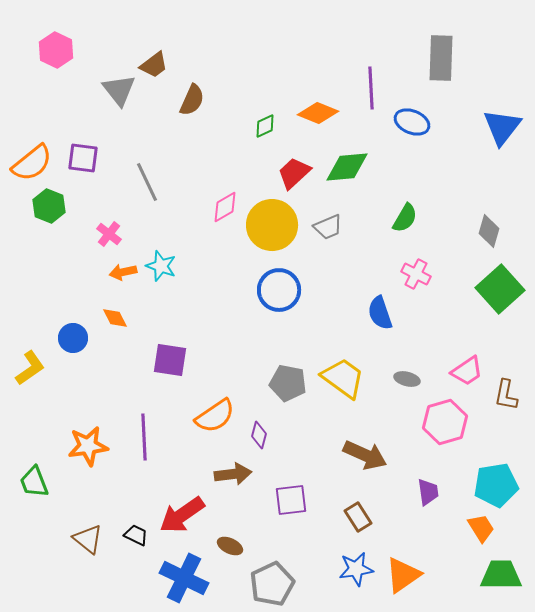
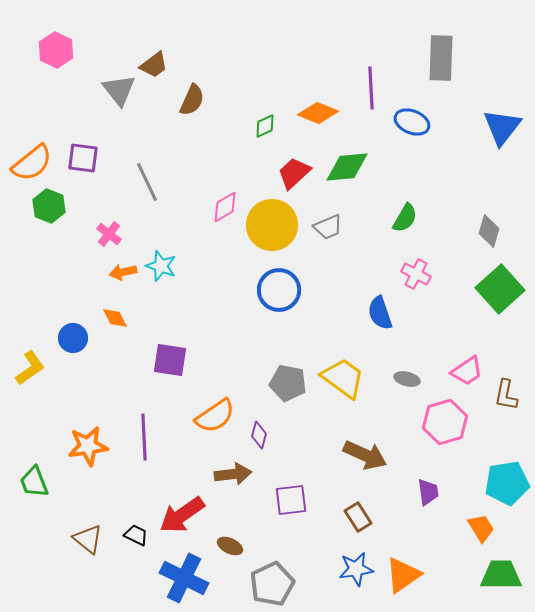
cyan pentagon at (496, 485): moved 11 px right, 2 px up
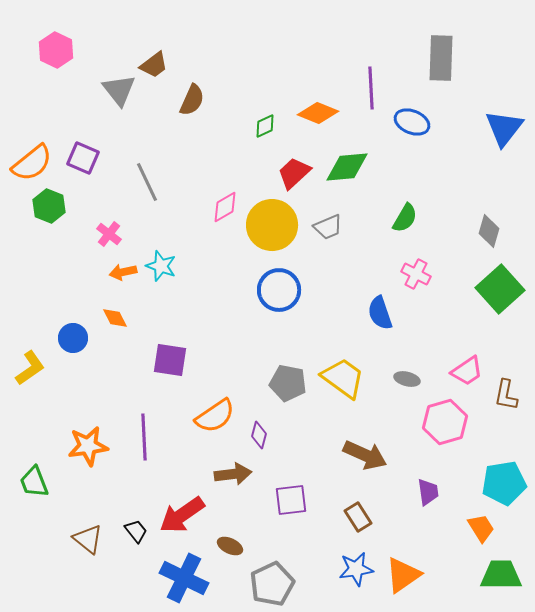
blue triangle at (502, 127): moved 2 px right, 1 px down
purple square at (83, 158): rotated 16 degrees clockwise
cyan pentagon at (507, 483): moved 3 px left
black trapezoid at (136, 535): moved 4 px up; rotated 25 degrees clockwise
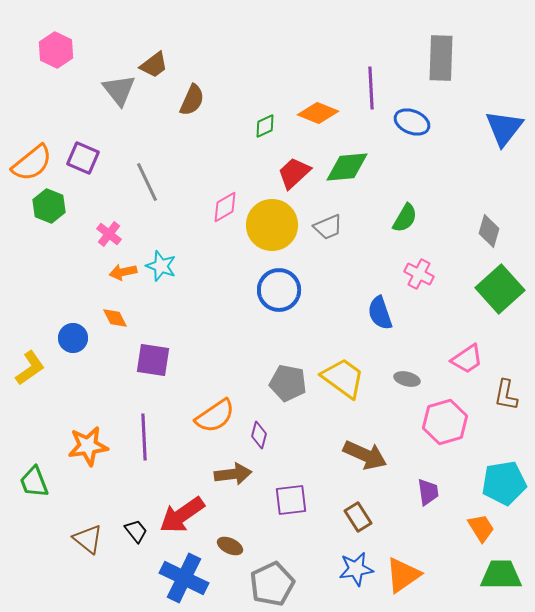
pink cross at (416, 274): moved 3 px right
purple square at (170, 360): moved 17 px left
pink trapezoid at (467, 371): moved 12 px up
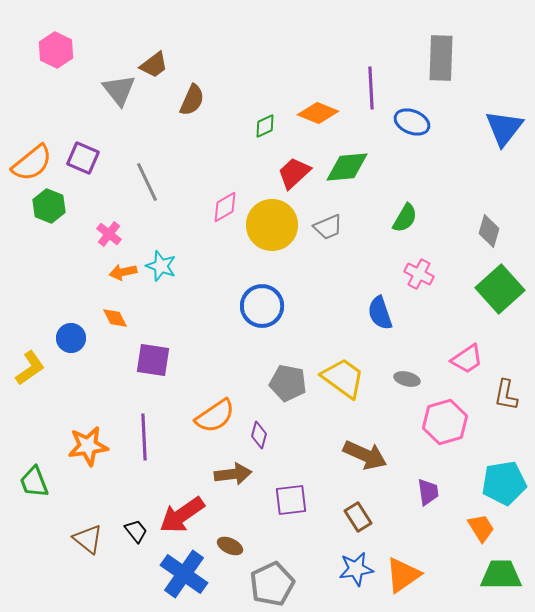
blue circle at (279, 290): moved 17 px left, 16 px down
blue circle at (73, 338): moved 2 px left
blue cross at (184, 578): moved 4 px up; rotated 9 degrees clockwise
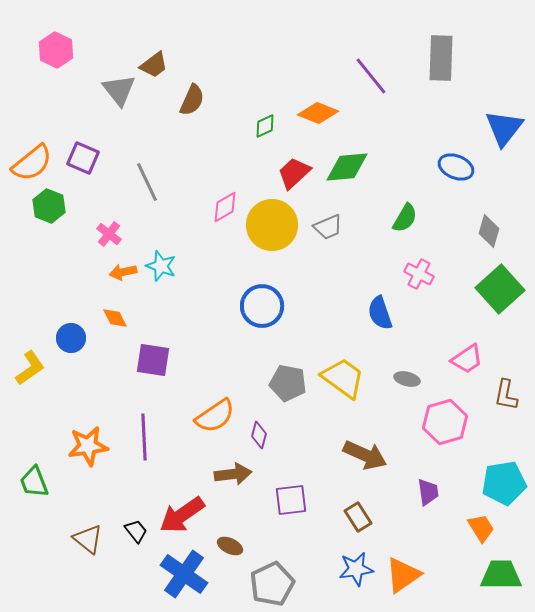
purple line at (371, 88): moved 12 px up; rotated 36 degrees counterclockwise
blue ellipse at (412, 122): moved 44 px right, 45 px down
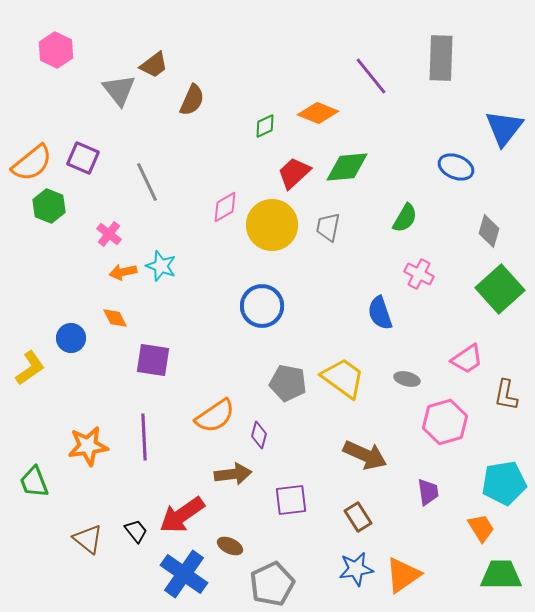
gray trapezoid at (328, 227): rotated 124 degrees clockwise
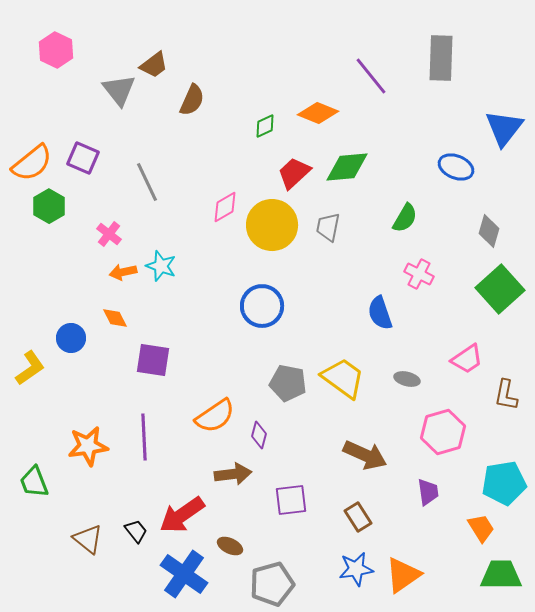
green hexagon at (49, 206): rotated 8 degrees clockwise
pink hexagon at (445, 422): moved 2 px left, 10 px down
gray pentagon at (272, 584): rotated 9 degrees clockwise
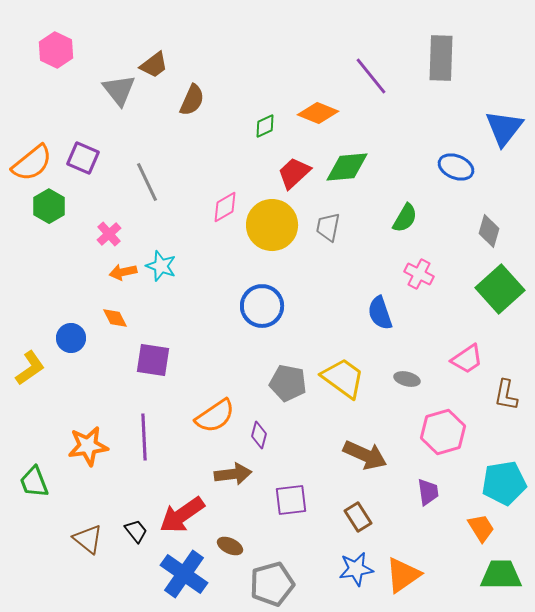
pink cross at (109, 234): rotated 10 degrees clockwise
